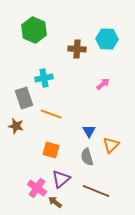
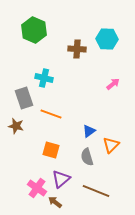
cyan cross: rotated 24 degrees clockwise
pink arrow: moved 10 px right
blue triangle: rotated 24 degrees clockwise
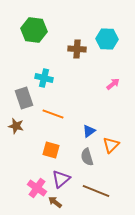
green hexagon: rotated 15 degrees counterclockwise
orange line: moved 2 px right
